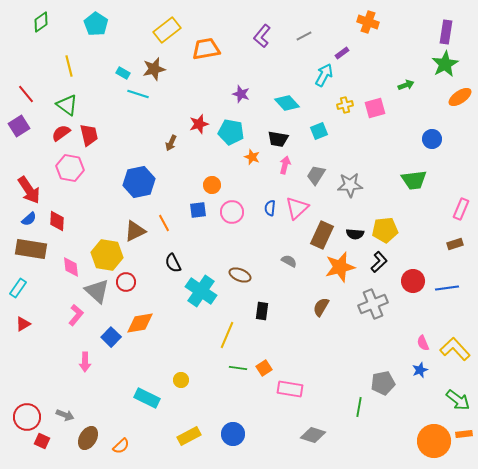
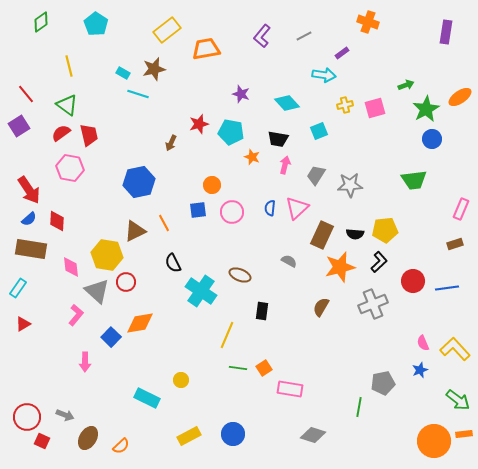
green star at (445, 64): moved 19 px left, 45 px down
cyan arrow at (324, 75): rotated 70 degrees clockwise
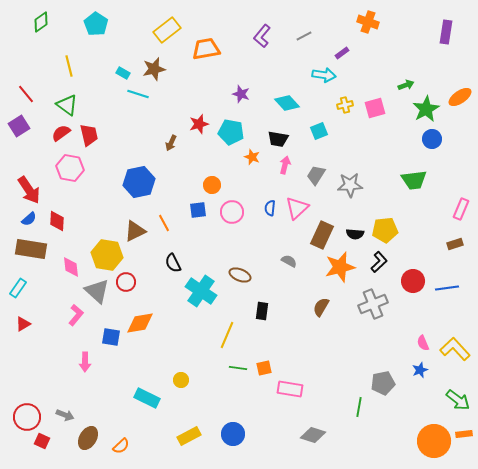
blue square at (111, 337): rotated 36 degrees counterclockwise
orange square at (264, 368): rotated 21 degrees clockwise
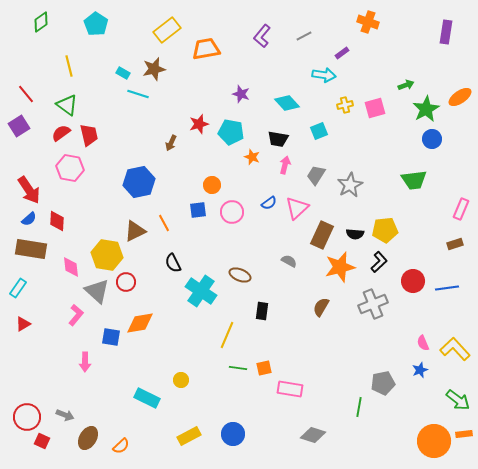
gray star at (350, 185): rotated 25 degrees counterclockwise
blue semicircle at (270, 208): moved 1 px left, 5 px up; rotated 133 degrees counterclockwise
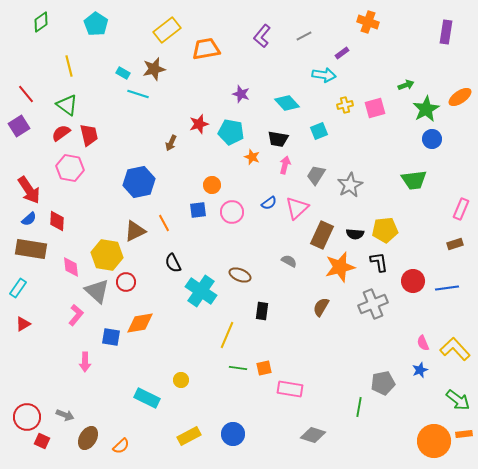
black L-shape at (379, 262): rotated 55 degrees counterclockwise
